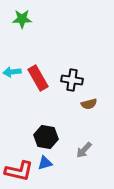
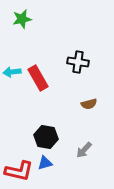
green star: rotated 12 degrees counterclockwise
black cross: moved 6 px right, 18 px up
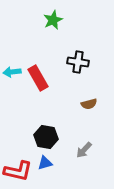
green star: moved 31 px right, 1 px down; rotated 12 degrees counterclockwise
red L-shape: moved 1 px left
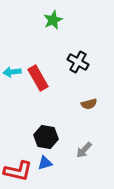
black cross: rotated 20 degrees clockwise
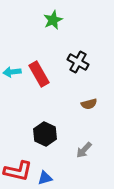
red rectangle: moved 1 px right, 4 px up
black hexagon: moved 1 px left, 3 px up; rotated 15 degrees clockwise
blue triangle: moved 15 px down
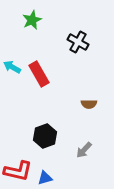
green star: moved 21 px left
black cross: moved 20 px up
cyan arrow: moved 5 px up; rotated 36 degrees clockwise
brown semicircle: rotated 14 degrees clockwise
black hexagon: moved 2 px down; rotated 15 degrees clockwise
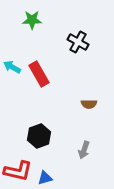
green star: rotated 24 degrees clockwise
black hexagon: moved 6 px left
gray arrow: rotated 24 degrees counterclockwise
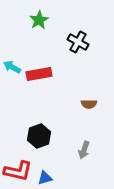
green star: moved 7 px right; rotated 30 degrees counterclockwise
red rectangle: rotated 70 degrees counterclockwise
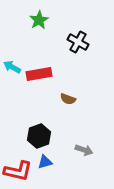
brown semicircle: moved 21 px left, 5 px up; rotated 21 degrees clockwise
gray arrow: rotated 90 degrees counterclockwise
blue triangle: moved 16 px up
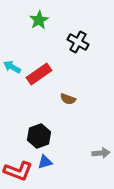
red rectangle: rotated 25 degrees counterclockwise
gray arrow: moved 17 px right, 3 px down; rotated 24 degrees counterclockwise
red L-shape: rotated 8 degrees clockwise
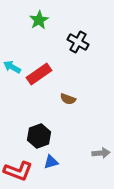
blue triangle: moved 6 px right
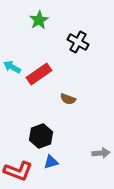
black hexagon: moved 2 px right
